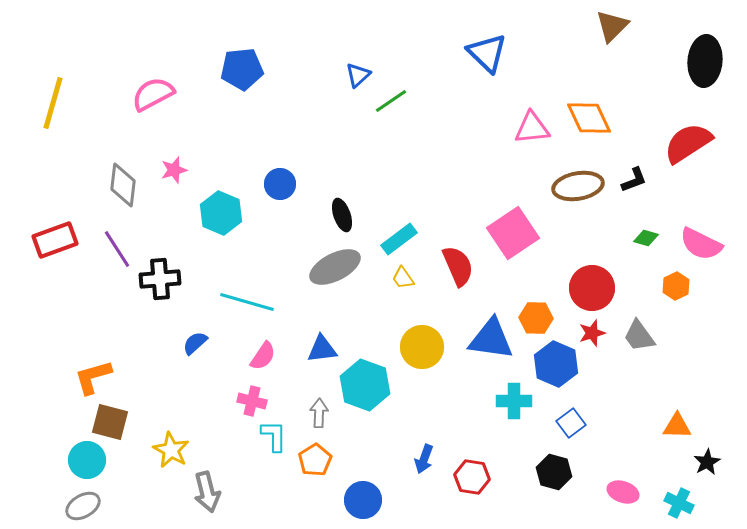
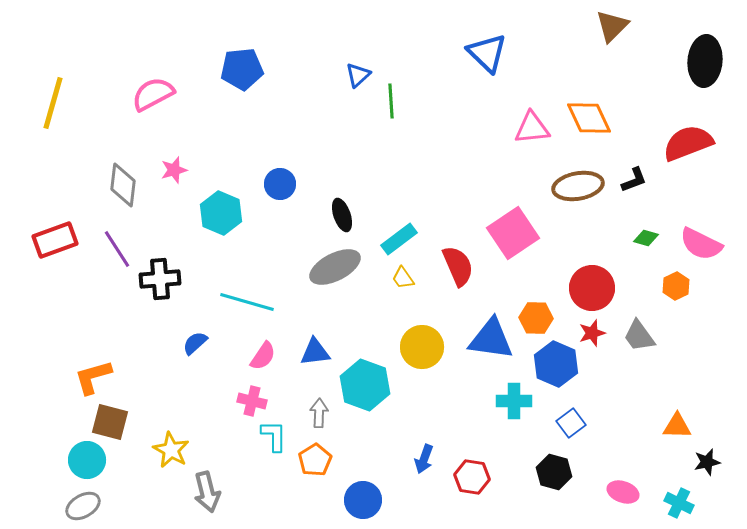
green line at (391, 101): rotated 60 degrees counterclockwise
red semicircle at (688, 143): rotated 12 degrees clockwise
blue triangle at (322, 349): moved 7 px left, 3 px down
black star at (707, 462): rotated 16 degrees clockwise
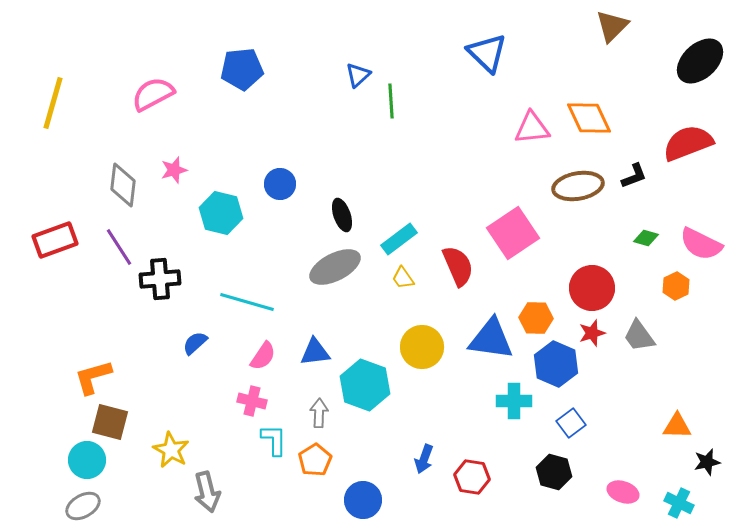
black ellipse at (705, 61): moved 5 px left; rotated 42 degrees clockwise
black L-shape at (634, 180): moved 4 px up
cyan hexagon at (221, 213): rotated 9 degrees counterclockwise
purple line at (117, 249): moved 2 px right, 2 px up
cyan L-shape at (274, 436): moved 4 px down
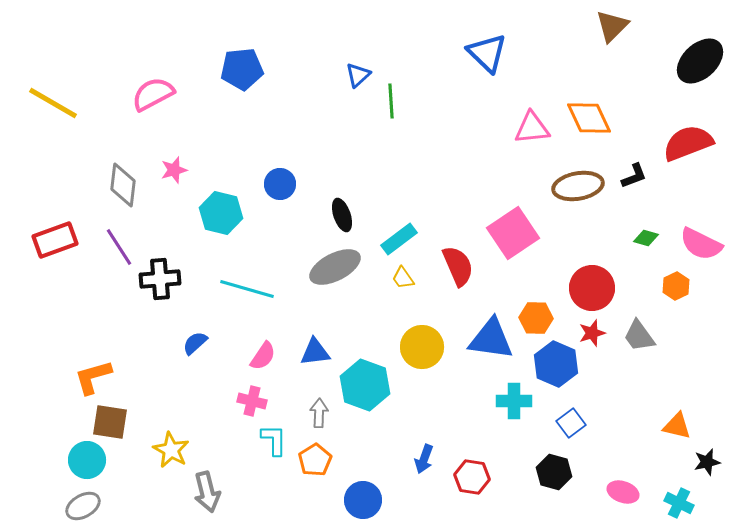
yellow line at (53, 103): rotated 76 degrees counterclockwise
cyan line at (247, 302): moved 13 px up
brown square at (110, 422): rotated 6 degrees counterclockwise
orange triangle at (677, 426): rotated 12 degrees clockwise
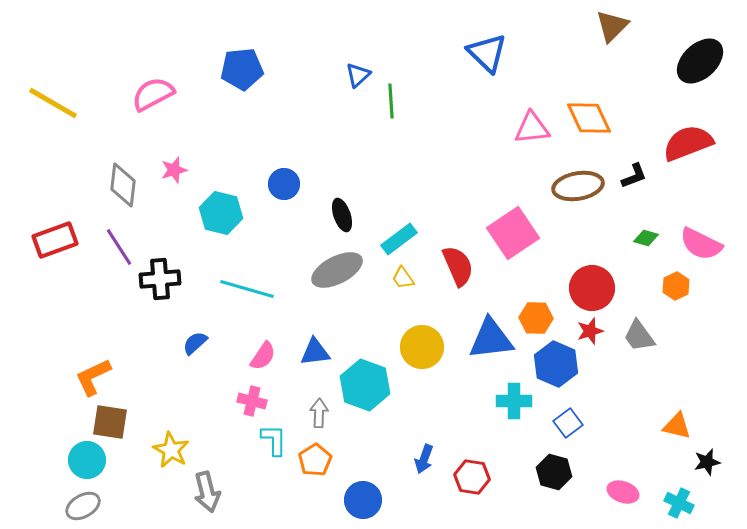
blue circle at (280, 184): moved 4 px right
gray ellipse at (335, 267): moved 2 px right, 3 px down
red star at (592, 333): moved 2 px left, 2 px up
blue triangle at (491, 339): rotated 15 degrees counterclockwise
orange L-shape at (93, 377): rotated 9 degrees counterclockwise
blue square at (571, 423): moved 3 px left
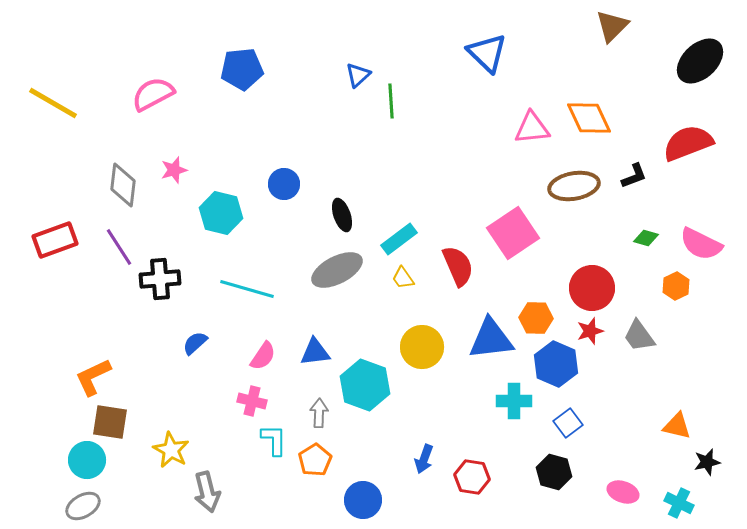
brown ellipse at (578, 186): moved 4 px left
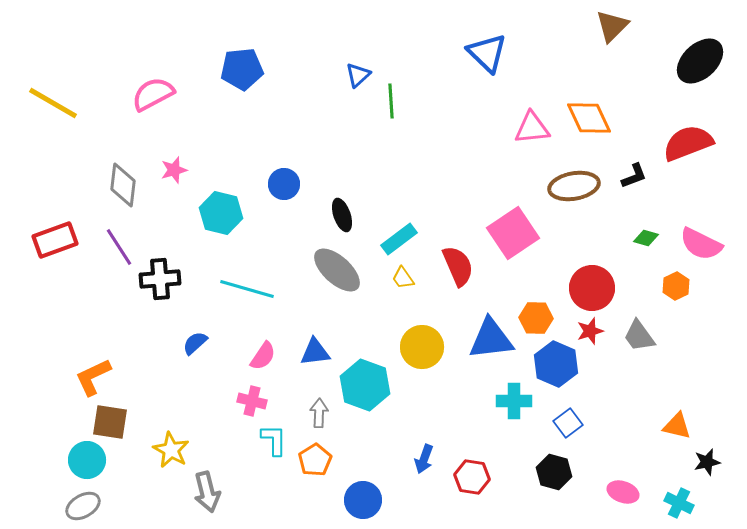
gray ellipse at (337, 270): rotated 69 degrees clockwise
